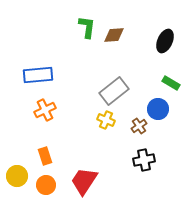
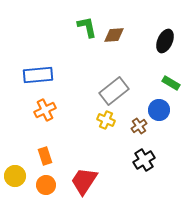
green L-shape: rotated 20 degrees counterclockwise
blue circle: moved 1 px right, 1 px down
black cross: rotated 20 degrees counterclockwise
yellow circle: moved 2 px left
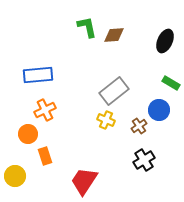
orange circle: moved 18 px left, 51 px up
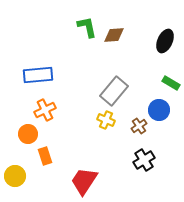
gray rectangle: rotated 12 degrees counterclockwise
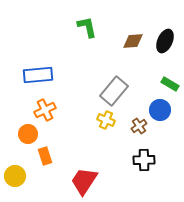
brown diamond: moved 19 px right, 6 px down
green rectangle: moved 1 px left, 1 px down
blue circle: moved 1 px right
black cross: rotated 30 degrees clockwise
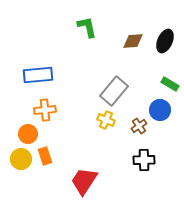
orange cross: rotated 20 degrees clockwise
yellow circle: moved 6 px right, 17 px up
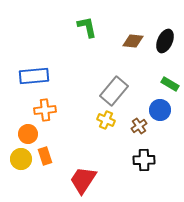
brown diamond: rotated 10 degrees clockwise
blue rectangle: moved 4 px left, 1 px down
red trapezoid: moved 1 px left, 1 px up
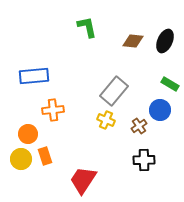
orange cross: moved 8 px right
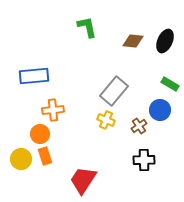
orange circle: moved 12 px right
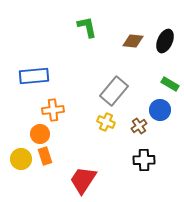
yellow cross: moved 2 px down
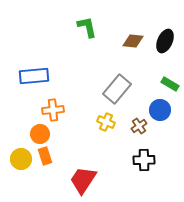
gray rectangle: moved 3 px right, 2 px up
